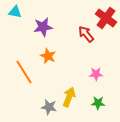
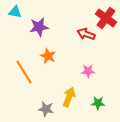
purple star: moved 4 px left
red arrow: rotated 30 degrees counterclockwise
pink star: moved 8 px left, 3 px up
gray star: moved 3 px left, 2 px down
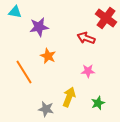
red arrow: moved 4 px down
green star: rotated 24 degrees counterclockwise
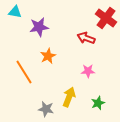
orange star: rotated 21 degrees clockwise
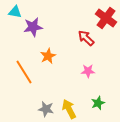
purple star: moved 6 px left
red arrow: rotated 24 degrees clockwise
yellow arrow: moved 12 px down; rotated 48 degrees counterclockwise
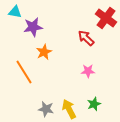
orange star: moved 4 px left, 4 px up
green star: moved 4 px left, 1 px down
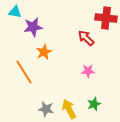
red cross: rotated 30 degrees counterclockwise
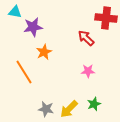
yellow arrow: rotated 108 degrees counterclockwise
